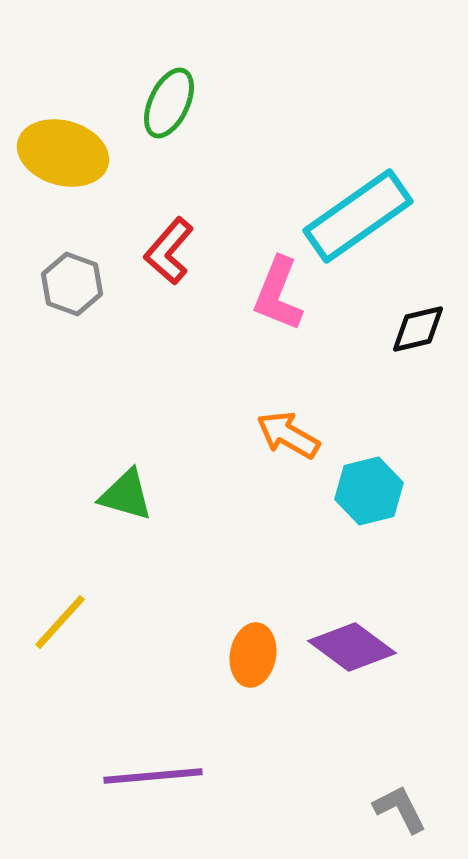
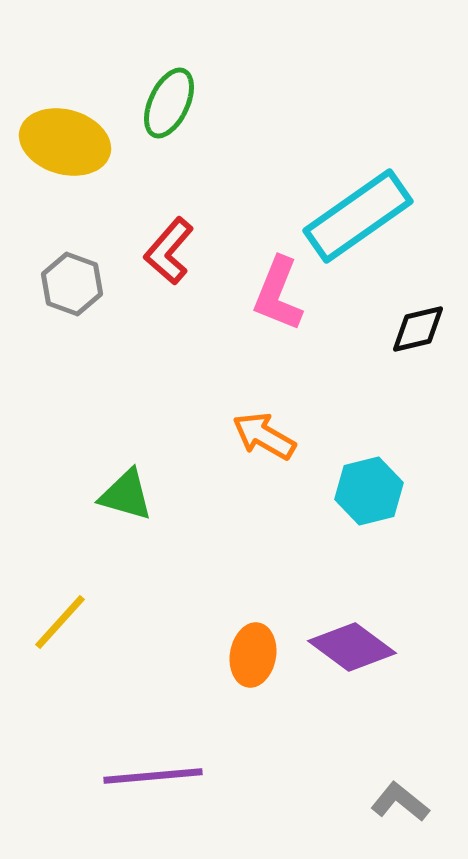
yellow ellipse: moved 2 px right, 11 px up
orange arrow: moved 24 px left, 1 px down
gray L-shape: moved 7 px up; rotated 24 degrees counterclockwise
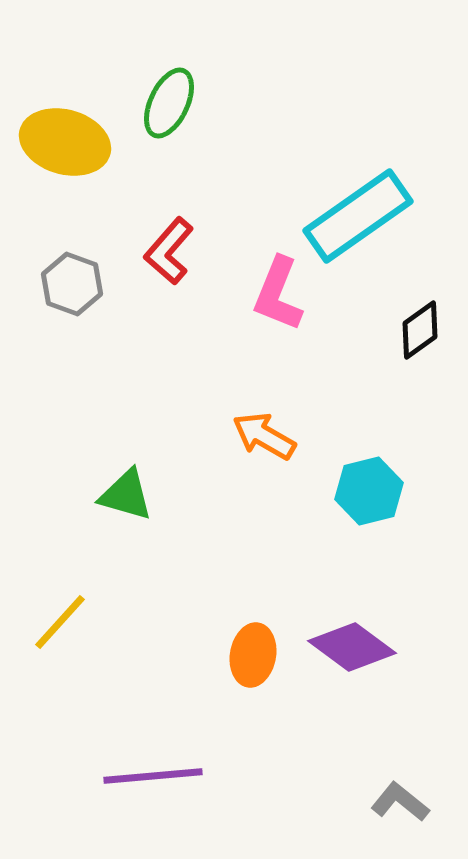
black diamond: moved 2 px right, 1 px down; rotated 22 degrees counterclockwise
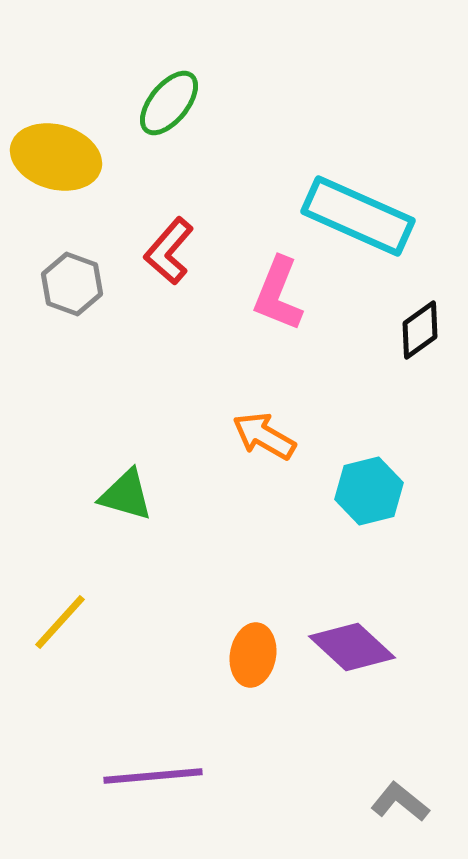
green ellipse: rotated 14 degrees clockwise
yellow ellipse: moved 9 px left, 15 px down
cyan rectangle: rotated 59 degrees clockwise
purple diamond: rotated 6 degrees clockwise
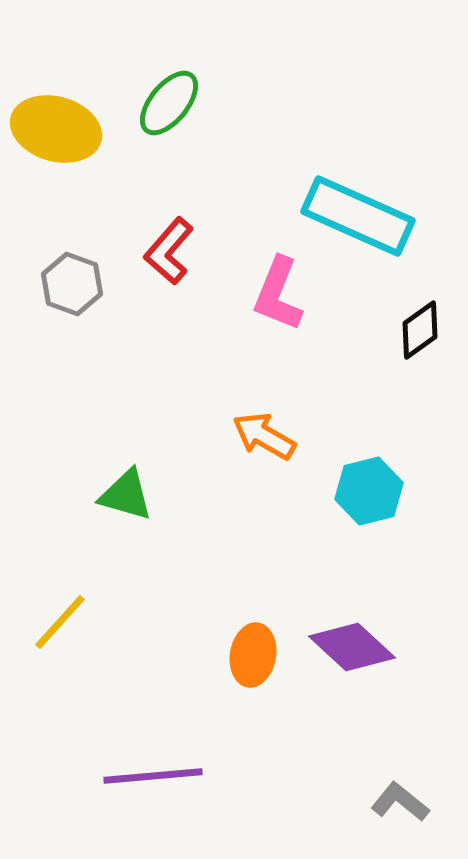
yellow ellipse: moved 28 px up
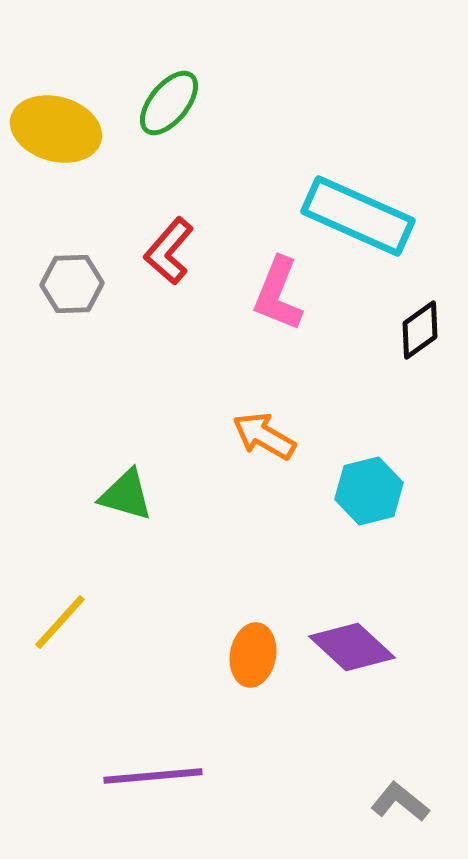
gray hexagon: rotated 22 degrees counterclockwise
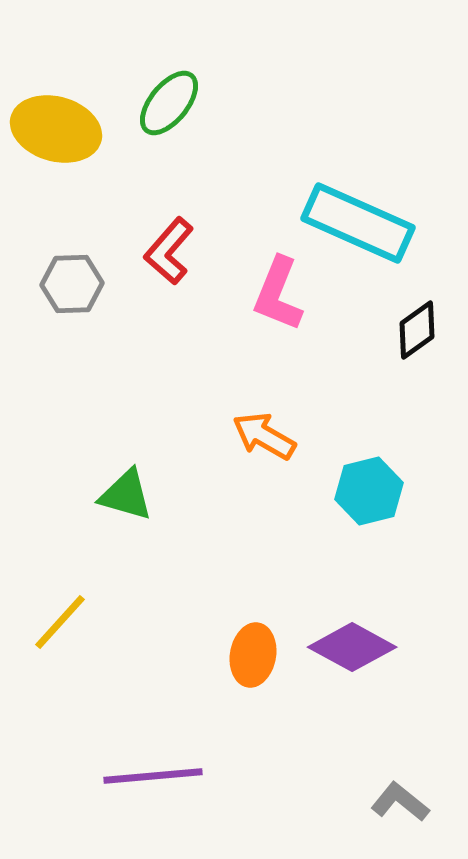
cyan rectangle: moved 7 px down
black diamond: moved 3 px left
purple diamond: rotated 14 degrees counterclockwise
